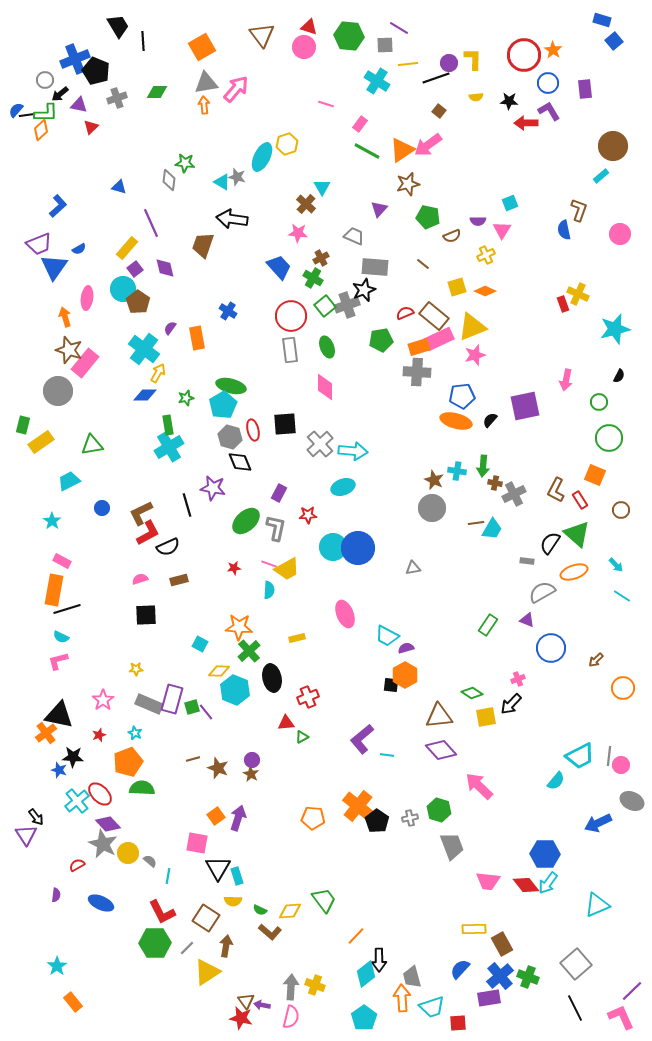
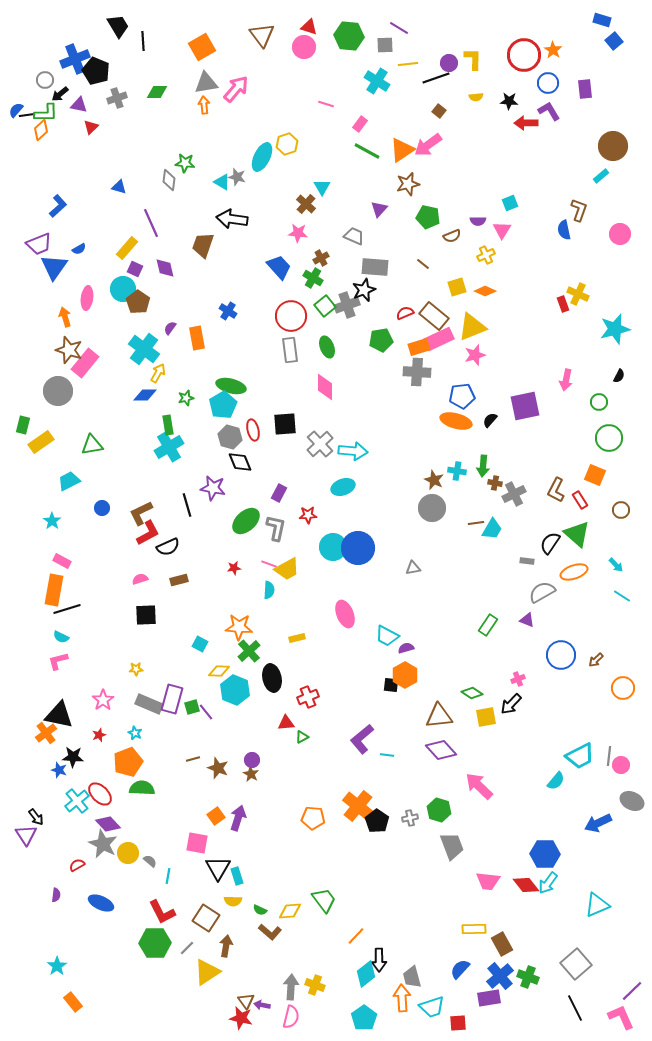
purple square at (135, 269): rotated 28 degrees counterclockwise
blue circle at (551, 648): moved 10 px right, 7 px down
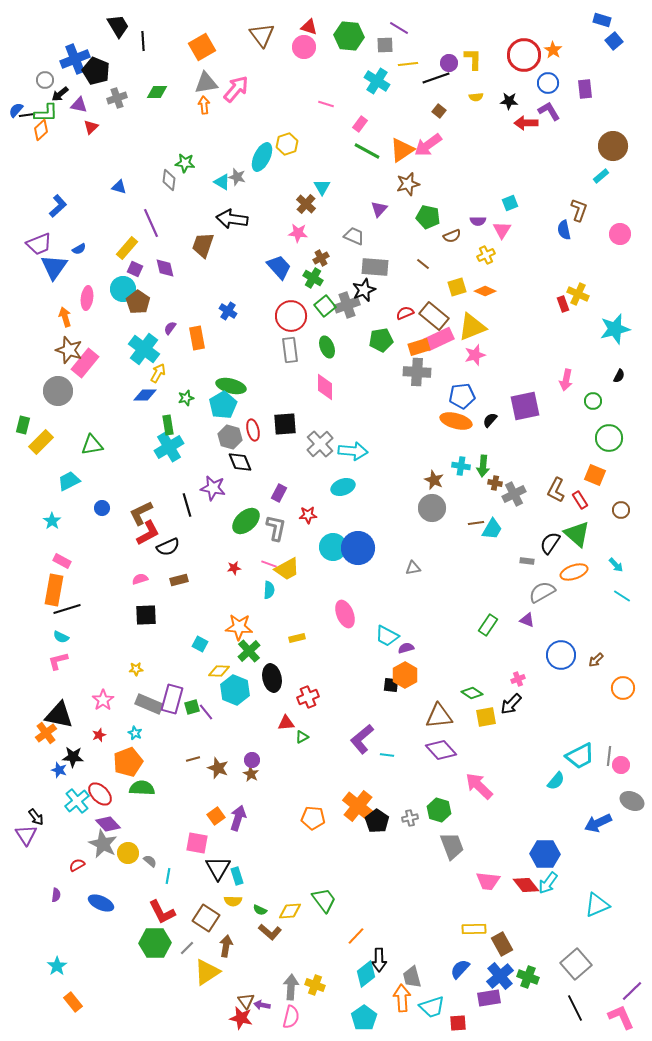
green circle at (599, 402): moved 6 px left, 1 px up
yellow rectangle at (41, 442): rotated 10 degrees counterclockwise
cyan cross at (457, 471): moved 4 px right, 5 px up
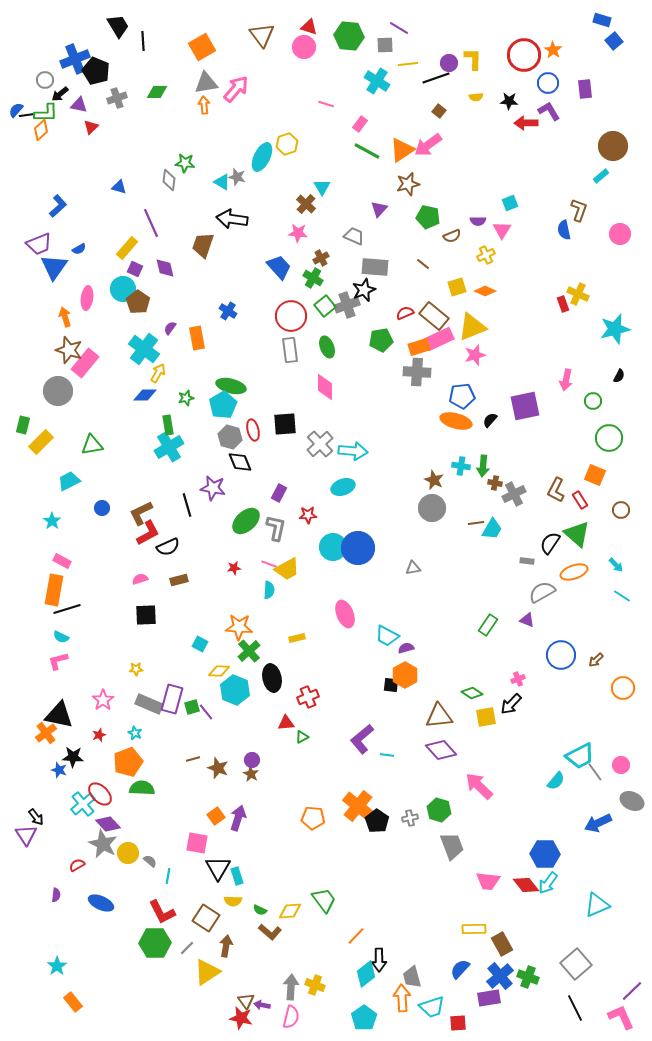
gray line at (609, 756): moved 14 px left, 16 px down; rotated 42 degrees counterclockwise
cyan cross at (77, 801): moved 6 px right, 3 px down
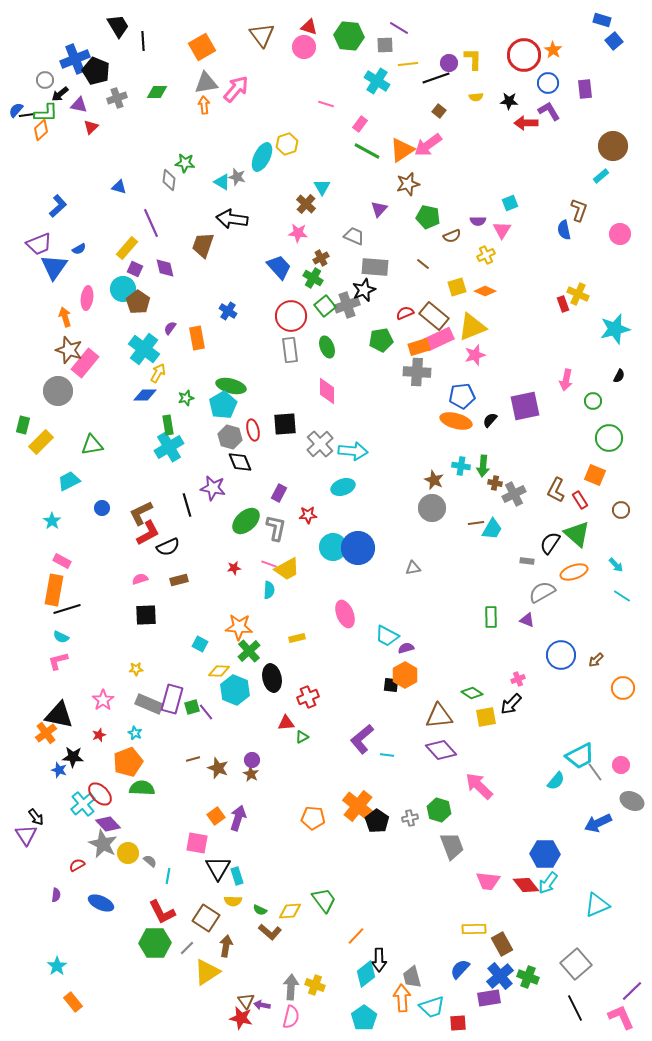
pink diamond at (325, 387): moved 2 px right, 4 px down
green rectangle at (488, 625): moved 3 px right, 8 px up; rotated 35 degrees counterclockwise
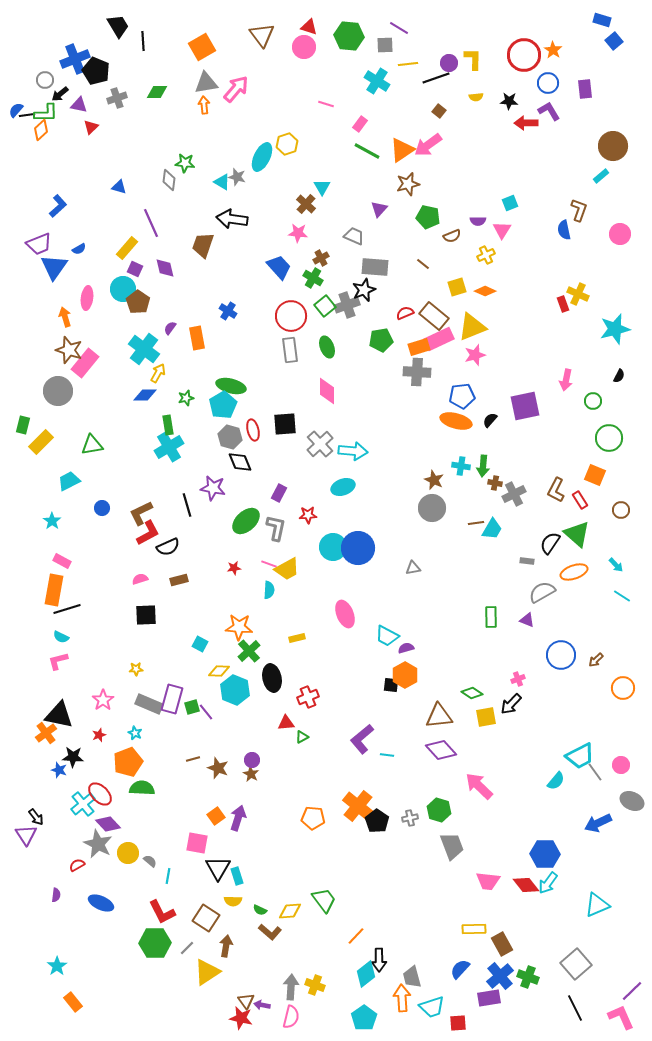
gray star at (103, 844): moved 5 px left
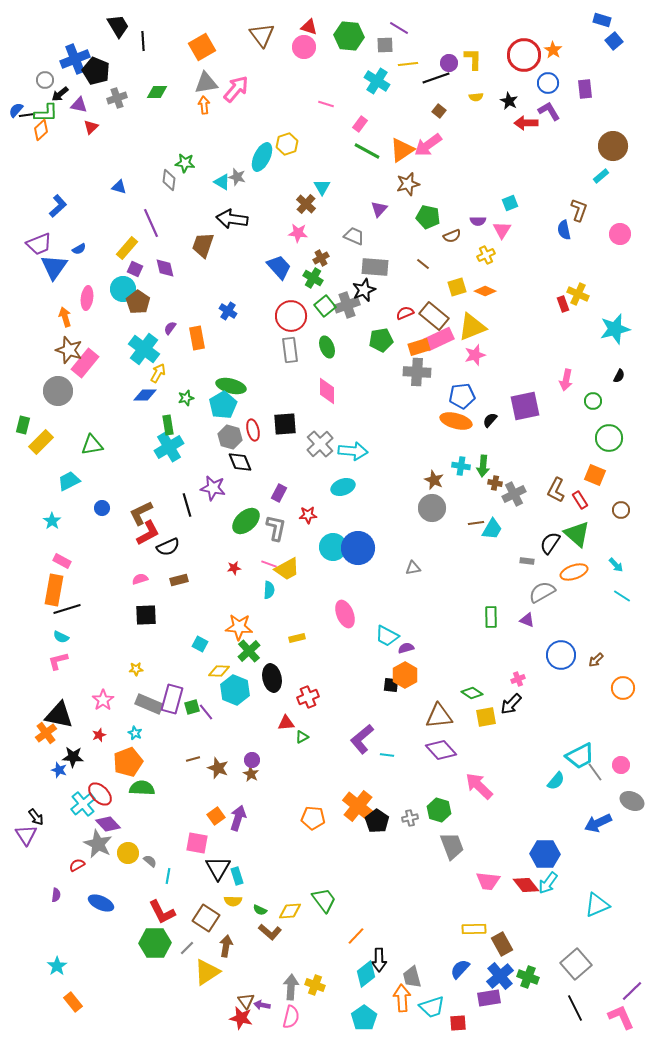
black star at (509, 101): rotated 24 degrees clockwise
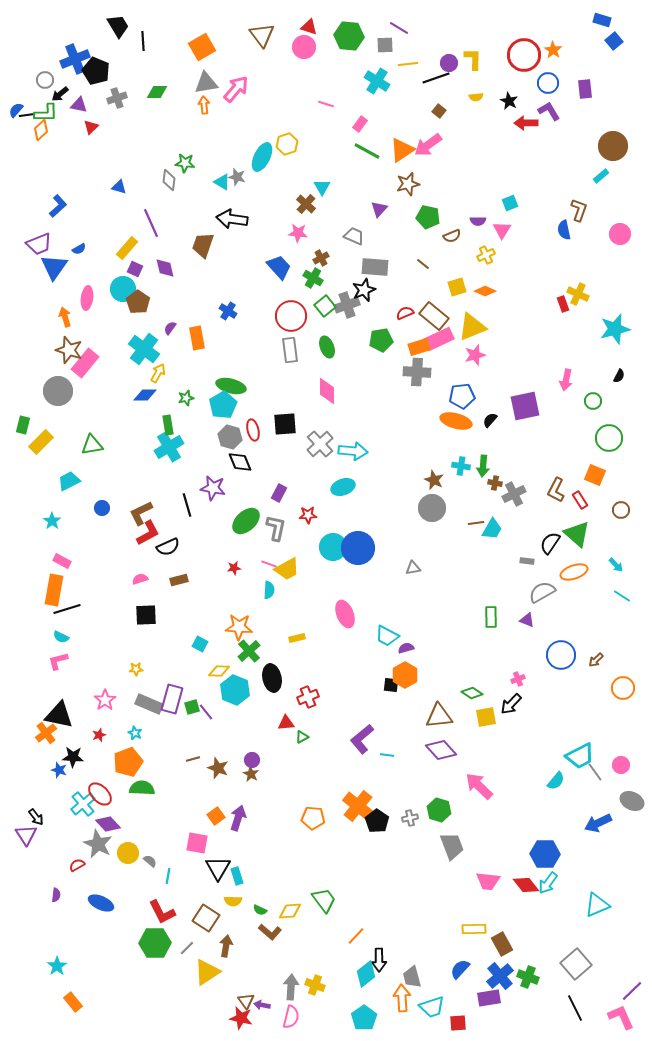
pink star at (103, 700): moved 2 px right
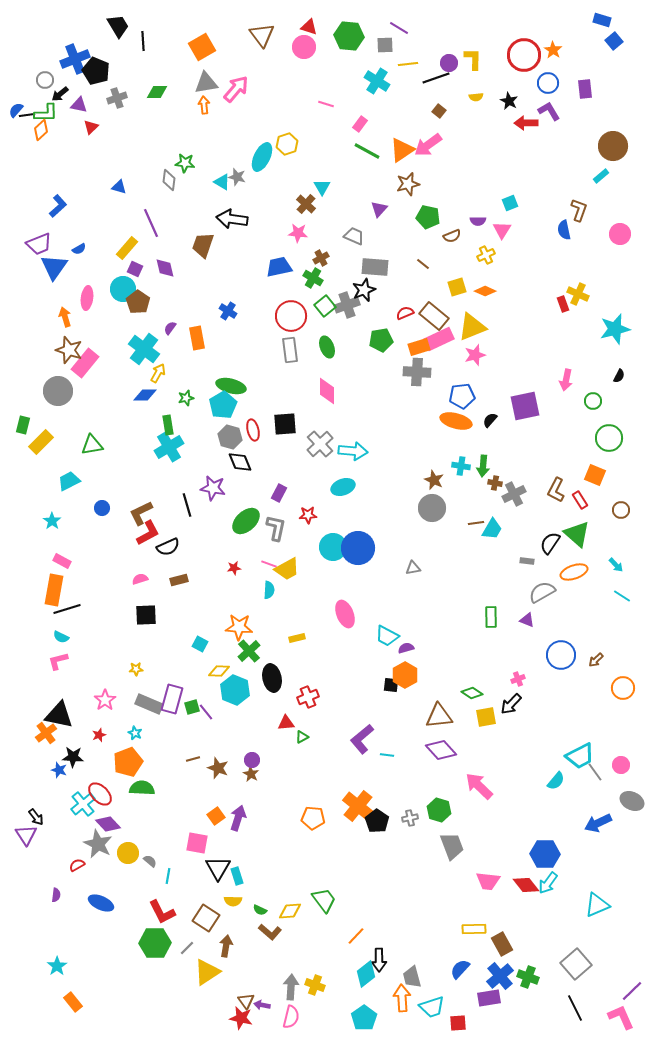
blue trapezoid at (279, 267): rotated 60 degrees counterclockwise
